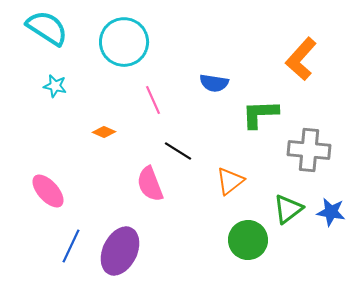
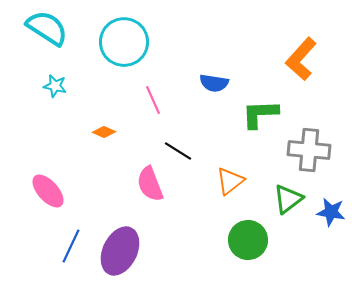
green triangle: moved 10 px up
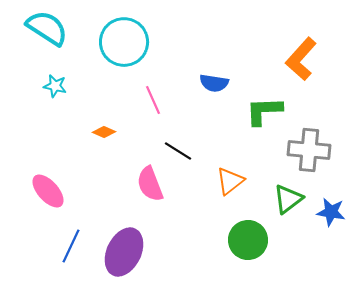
green L-shape: moved 4 px right, 3 px up
purple ellipse: moved 4 px right, 1 px down
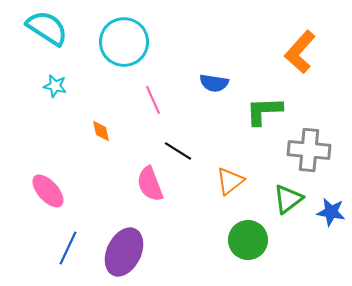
orange L-shape: moved 1 px left, 7 px up
orange diamond: moved 3 px left, 1 px up; rotated 55 degrees clockwise
blue line: moved 3 px left, 2 px down
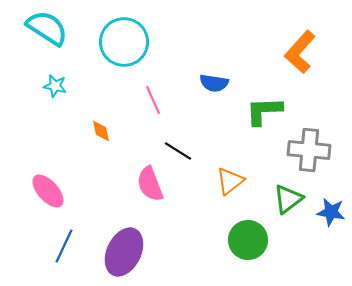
blue line: moved 4 px left, 2 px up
